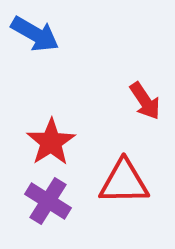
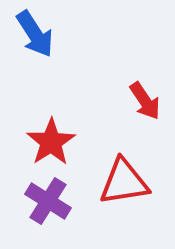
blue arrow: rotated 27 degrees clockwise
red triangle: rotated 8 degrees counterclockwise
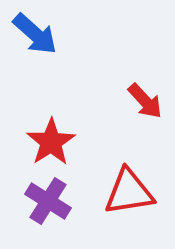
blue arrow: rotated 15 degrees counterclockwise
red arrow: rotated 9 degrees counterclockwise
red triangle: moved 5 px right, 10 px down
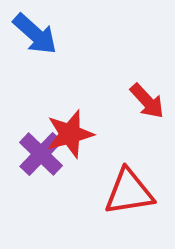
red arrow: moved 2 px right
red star: moved 19 px right, 8 px up; rotated 18 degrees clockwise
purple cross: moved 7 px left, 47 px up; rotated 12 degrees clockwise
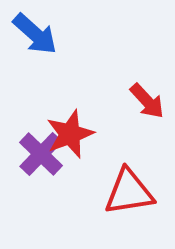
red star: rotated 6 degrees counterclockwise
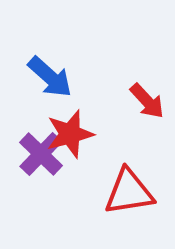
blue arrow: moved 15 px right, 43 px down
red star: rotated 6 degrees clockwise
